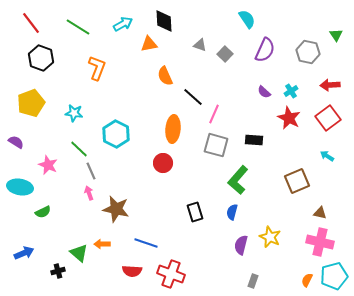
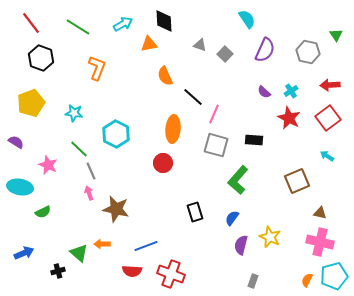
blue semicircle at (232, 212): moved 6 px down; rotated 21 degrees clockwise
blue line at (146, 243): moved 3 px down; rotated 40 degrees counterclockwise
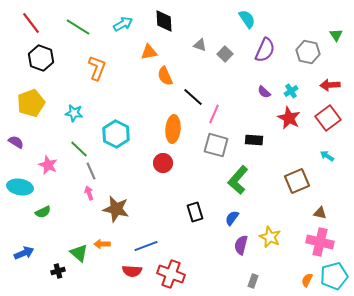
orange triangle at (149, 44): moved 8 px down
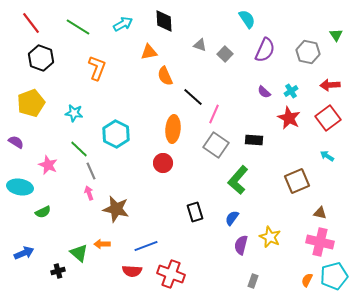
gray square at (216, 145): rotated 20 degrees clockwise
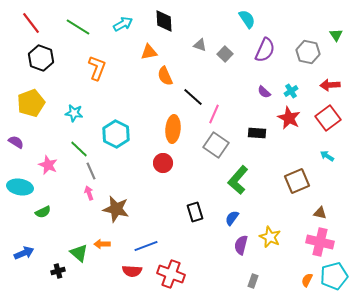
black rectangle at (254, 140): moved 3 px right, 7 px up
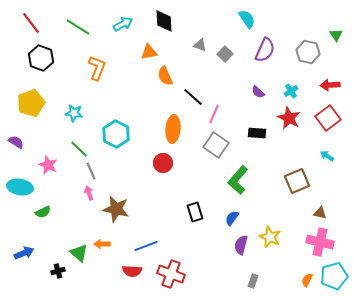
purple semicircle at (264, 92): moved 6 px left
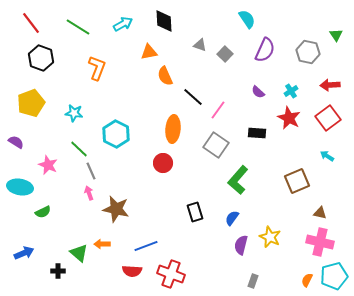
pink line at (214, 114): moved 4 px right, 4 px up; rotated 12 degrees clockwise
black cross at (58, 271): rotated 16 degrees clockwise
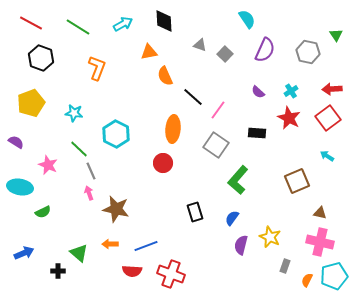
red line at (31, 23): rotated 25 degrees counterclockwise
red arrow at (330, 85): moved 2 px right, 4 px down
orange arrow at (102, 244): moved 8 px right
gray rectangle at (253, 281): moved 32 px right, 15 px up
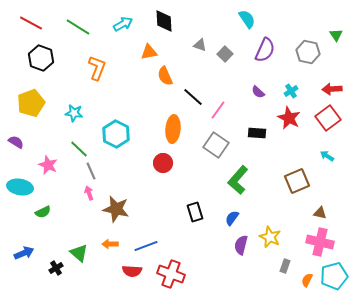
black cross at (58, 271): moved 2 px left, 3 px up; rotated 32 degrees counterclockwise
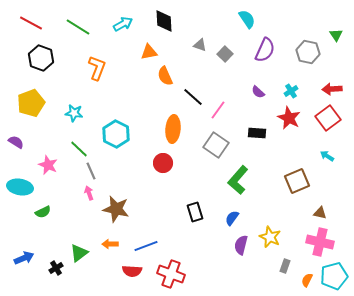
blue arrow at (24, 253): moved 5 px down
green triangle at (79, 253): rotated 42 degrees clockwise
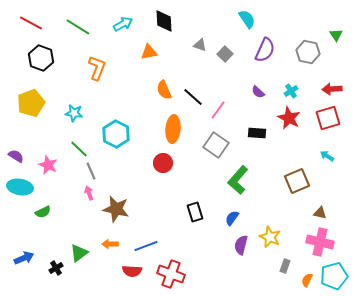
orange semicircle at (165, 76): moved 1 px left, 14 px down
red square at (328, 118): rotated 20 degrees clockwise
purple semicircle at (16, 142): moved 14 px down
